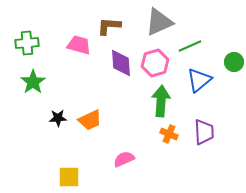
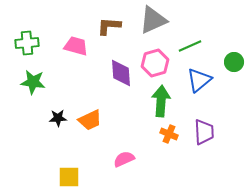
gray triangle: moved 6 px left, 2 px up
pink trapezoid: moved 3 px left, 1 px down
purple diamond: moved 10 px down
green star: rotated 30 degrees counterclockwise
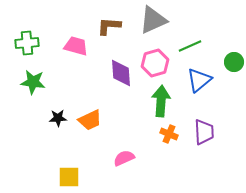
pink semicircle: moved 1 px up
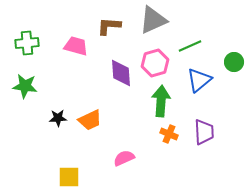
green star: moved 8 px left, 4 px down
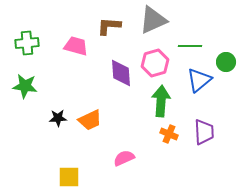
green line: rotated 25 degrees clockwise
green circle: moved 8 px left
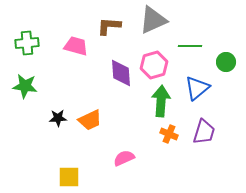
pink hexagon: moved 1 px left, 2 px down
blue triangle: moved 2 px left, 8 px down
purple trapezoid: rotated 20 degrees clockwise
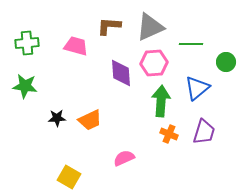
gray triangle: moved 3 px left, 7 px down
green line: moved 1 px right, 2 px up
pink hexagon: moved 2 px up; rotated 12 degrees clockwise
black star: moved 1 px left
yellow square: rotated 30 degrees clockwise
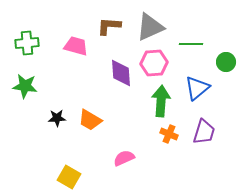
orange trapezoid: rotated 55 degrees clockwise
